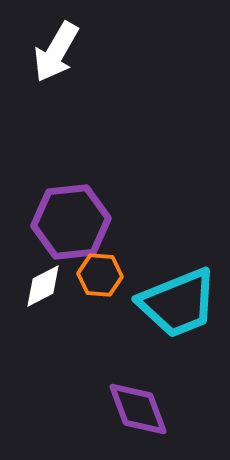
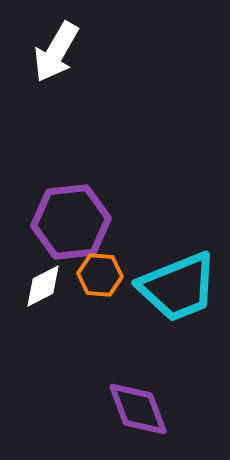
cyan trapezoid: moved 16 px up
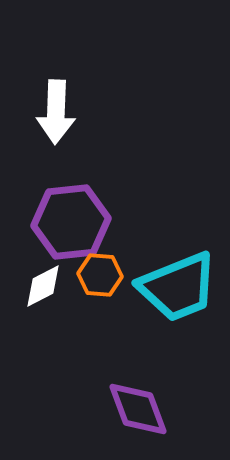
white arrow: moved 60 px down; rotated 28 degrees counterclockwise
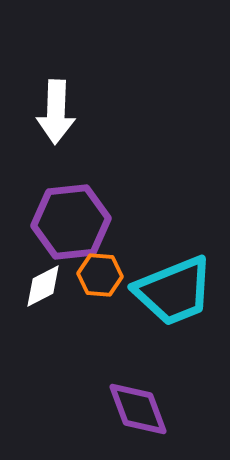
cyan trapezoid: moved 4 px left, 4 px down
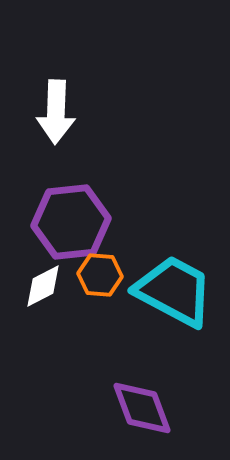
cyan trapezoid: rotated 130 degrees counterclockwise
purple diamond: moved 4 px right, 1 px up
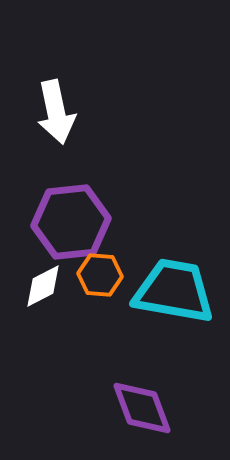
white arrow: rotated 14 degrees counterclockwise
cyan trapezoid: rotated 18 degrees counterclockwise
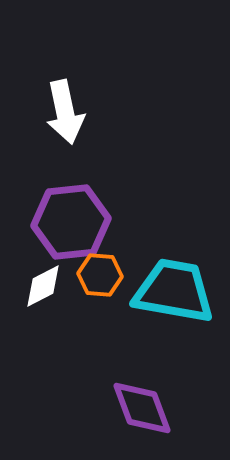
white arrow: moved 9 px right
